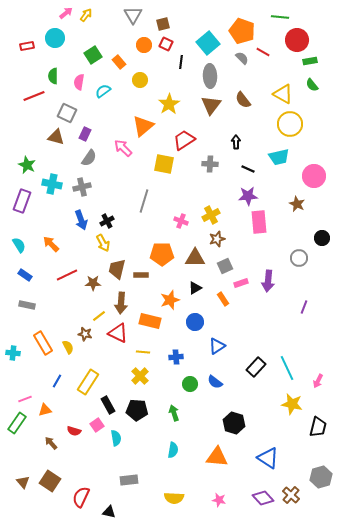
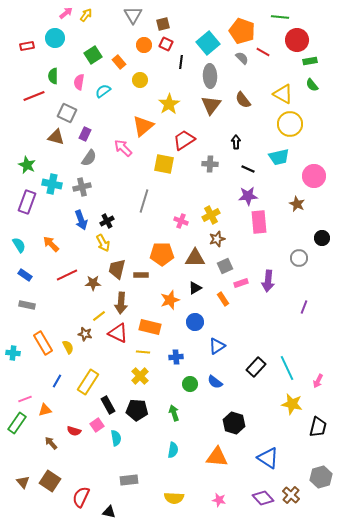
purple rectangle at (22, 201): moved 5 px right, 1 px down
orange rectangle at (150, 321): moved 6 px down
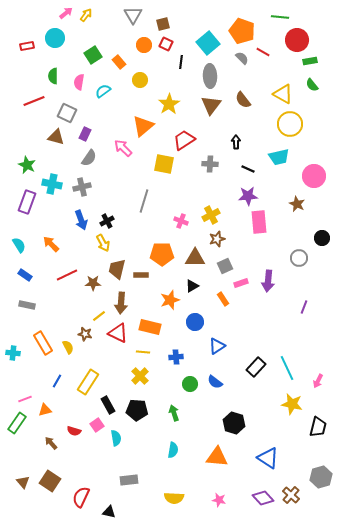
red line at (34, 96): moved 5 px down
black triangle at (195, 288): moved 3 px left, 2 px up
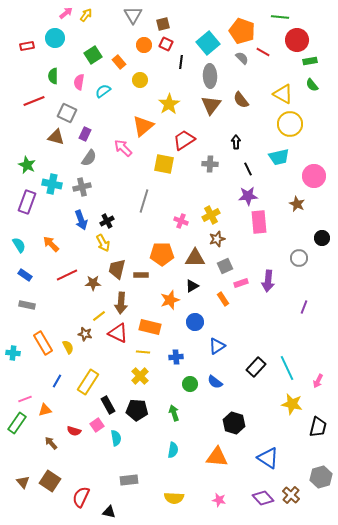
brown semicircle at (243, 100): moved 2 px left
black line at (248, 169): rotated 40 degrees clockwise
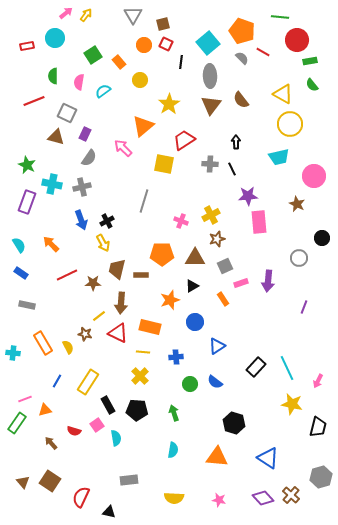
black line at (248, 169): moved 16 px left
blue rectangle at (25, 275): moved 4 px left, 2 px up
